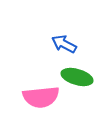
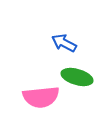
blue arrow: moved 1 px up
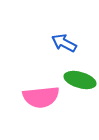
green ellipse: moved 3 px right, 3 px down
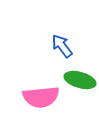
blue arrow: moved 2 px left, 3 px down; rotated 25 degrees clockwise
